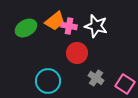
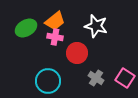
pink cross: moved 14 px left, 11 px down
pink square: moved 6 px up
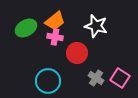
pink square: moved 5 px left
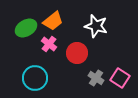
orange trapezoid: moved 2 px left
pink cross: moved 6 px left, 7 px down; rotated 28 degrees clockwise
cyan circle: moved 13 px left, 3 px up
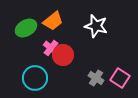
pink cross: moved 2 px right, 4 px down
red circle: moved 14 px left, 2 px down
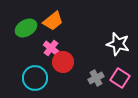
white star: moved 22 px right, 18 px down
red circle: moved 7 px down
gray cross: rotated 28 degrees clockwise
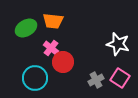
orange trapezoid: rotated 45 degrees clockwise
gray cross: moved 2 px down
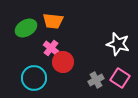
cyan circle: moved 1 px left
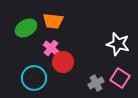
gray cross: moved 3 px down
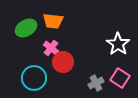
white star: rotated 20 degrees clockwise
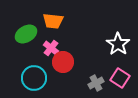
green ellipse: moved 6 px down
